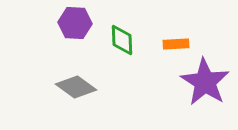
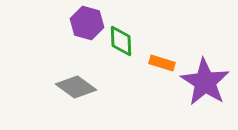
purple hexagon: moved 12 px right; rotated 12 degrees clockwise
green diamond: moved 1 px left, 1 px down
orange rectangle: moved 14 px left, 19 px down; rotated 20 degrees clockwise
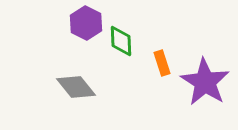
purple hexagon: moved 1 px left; rotated 12 degrees clockwise
orange rectangle: rotated 55 degrees clockwise
gray diamond: rotated 15 degrees clockwise
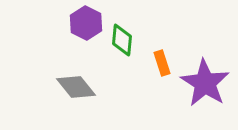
green diamond: moved 1 px right, 1 px up; rotated 8 degrees clockwise
purple star: moved 1 px down
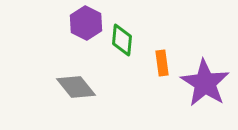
orange rectangle: rotated 10 degrees clockwise
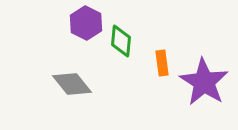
green diamond: moved 1 px left, 1 px down
purple star: moved 1 px left, 1 px up
gray diamond: moved 4 px left, 3 px up
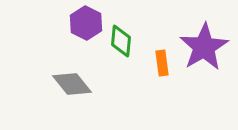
purple star: moved 35 px up; rotated 9 degrees clockwise
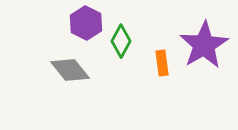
green diamond: rotated 24 degrees clockwise
purple star: moved 2 px up
gray diamond: moved 2 px left, 14 px up
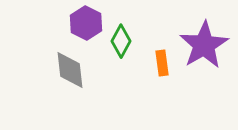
gray diamond: rotated 33 degrees clockwise
